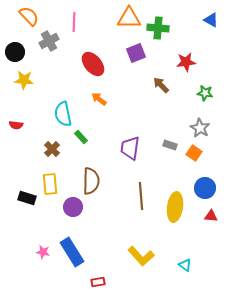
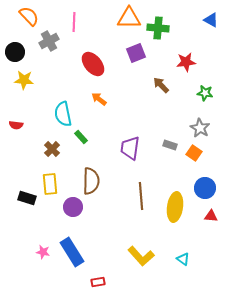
cyan triangle: moved 2 px left, 6 px up
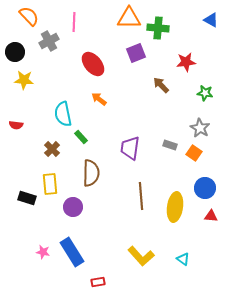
brown semicircle: moved 8 px up
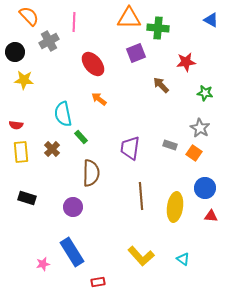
yellow rectangle: moved 29 px left, 32 px up
pink star: moved 12 px down; rotated 24 degrees counterclockwise
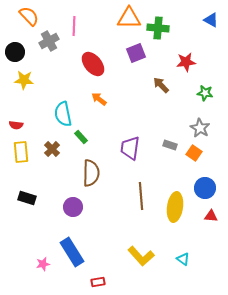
pink line: moved 4 px down
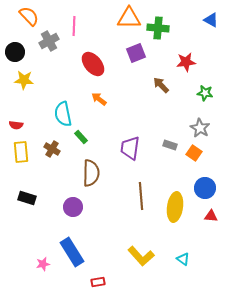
brown cross: rotated 14 degrees counterclockwise
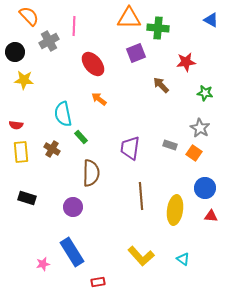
yellow ellipse: moved 3 px down
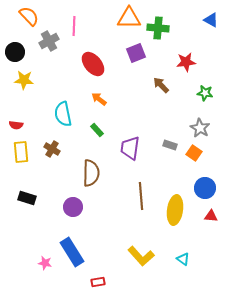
green rectangle: moved 16 px right, 7 px up
pink star: moved 2 px right, 1 px up; rotated 24 degrees clockwise
